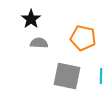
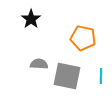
gray semicircle: moved 21 px down
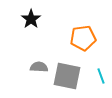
orange pentagon: rotated 20 degrees counterclockwise
gray semicircle: moved 3 px down
cyan line: rotated 21 degrees counterclockwise
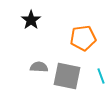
black star: moved 1 px down
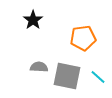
black star: moved 2 px right
cyan line: moved 3 px left, 1 px down; rotated 28 degrees counterclockwise
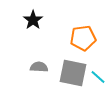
gray square: moved 6 px right, 3 px up
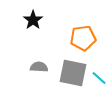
cyan line: moved 1 px right, 1 px down
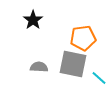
gray square: moved 9 px up
